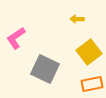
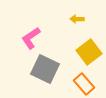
pink L-shape: moved 15 px right
orange rectangle: moved 8 px left; rotated 60 degrees clockwise
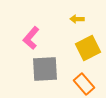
pink L-shape: rotated 15 degrees counterclockwise
yellow square: moved 1 px left, 4 px up; rotated 10 degrees clockwise
gray square: rotated 28 degrees counterclockwise
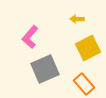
pink L-shape: moved 1 px left, 1 px up
gray square: rotated 20 degrees counterclockwise
